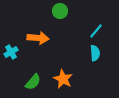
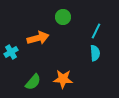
green circle: moved 3 px right, 6 px down
cyan line: rotated 14 degrees counterclockwise
orange arrow: rotated 20 degrees counterclockwise
orange star: rotated 24 degrees counterclockwise
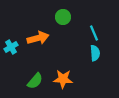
cyan line: moved 2 px left, 2 px down; rotated 49 degrees counterclockwise
cyan cross: moved 5 px up
green semicircle: moved 2 px right, 1 px up
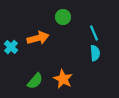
cyan cross: rotated 16 degrees counterclockwise
orange star: rotated 24 degrees clockwise
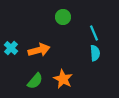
orange arrow: moved 1 px right, 12 px down
cyan cross: moved 1 px down
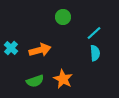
cyan line: rotated 70 degrees clockwise
orange arrow: moved 1 px right
green semicircle: rotated 30 degrees clockwise
